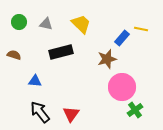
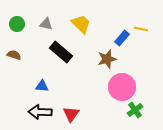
green circle: moved 2 px left, 2 px down
black rectangle: rotated 55 degrees clockwise
blue triangle: moved 7 px right, 5 px down
black arrow: rotated 50 degrees counterclockwise
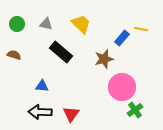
brown star: moved 3 px left
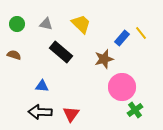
yellow line: moved 4 px down; rotated 40 degrees clockwise
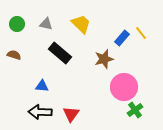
black rectangle: moved 1 px left, 1 px down
pink circle: moved 2 px right
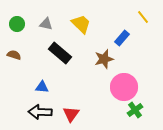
yellow line: moved 2 px right, 16 px up
blue triangle: moved 1 px down
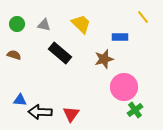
gray triangle: moved 2 px left, 1 px down
blue rectangle: moved 2 px left, 1 px up; rotated 49 degrees clockwise
blue triangle: moved 22 px left, 13 px down
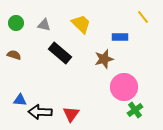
green circle: moved 1 px left, 1 px up
